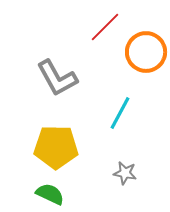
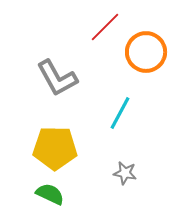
yellow pentagon: moved 1 px left, 1 px down
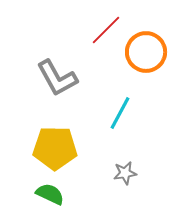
red line: moved 1 px right, 3 px down
gray star: rotated 20 degrees counterclockwise
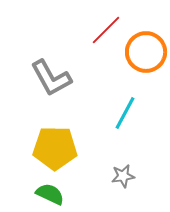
gray L-shape: moved 6 px left
cyan line: moved 5 px right
gray star: moved 2 px left, 3 px down
